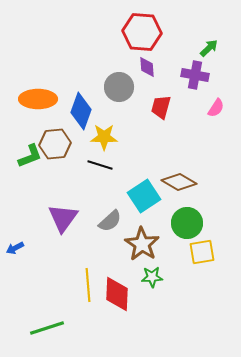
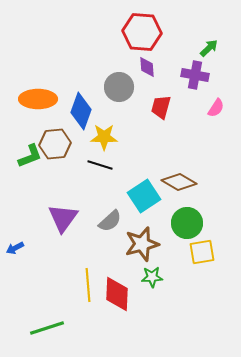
brown star: rotated 24 degrees clockwise
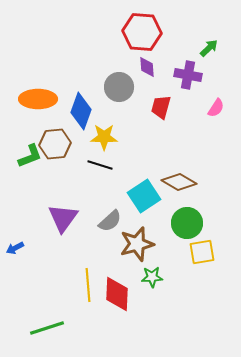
purple cross: moved 7 px left
brown star: moved 5 px left
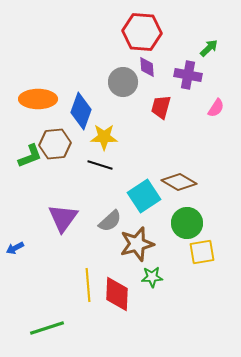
gray circle: moved 4 px right, 5 px up
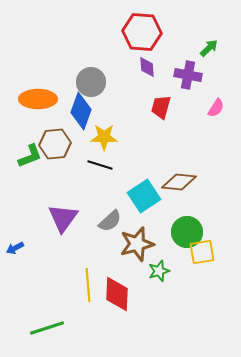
gray circle: moved 32 px left
brown diamond: rotated 24 degrees counterclockwise
green circle: moved 9 px down
green star: moved 7 px right, 6 px up; rotated 15 degrees counterclockwise
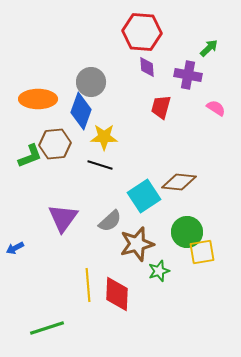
pink semicircle: rotated 90 degrees counterclockwise
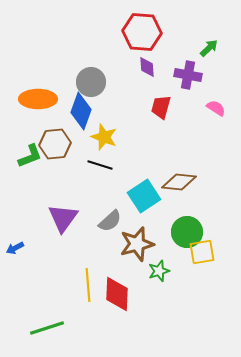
yellow star: rotated 20 degrees clockwise
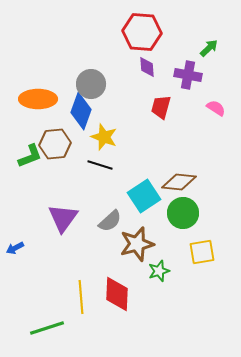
gray circle: moved 2 px down
green circle: moved 4 px left, 19 px up
yellow line: moved 7 px left, 12 px down
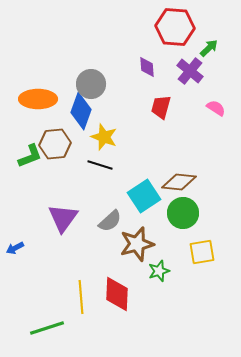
red hexagon: moved 33 px right, 5 px up
purple cross: moved 2 px right, 4 px up; rotated 28 degrees clockwise
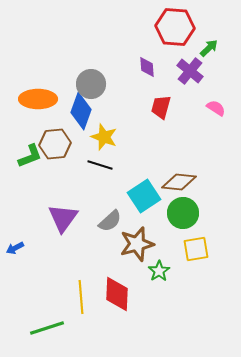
yellow square: moved 6 px left, 3 px up
green star: rotated 15 degrees counterclockwise
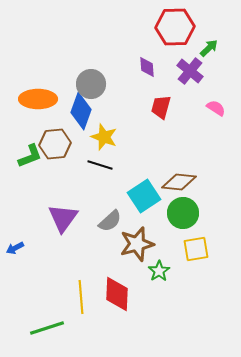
red hexagon: rotated 6 degrees counterclockwise
